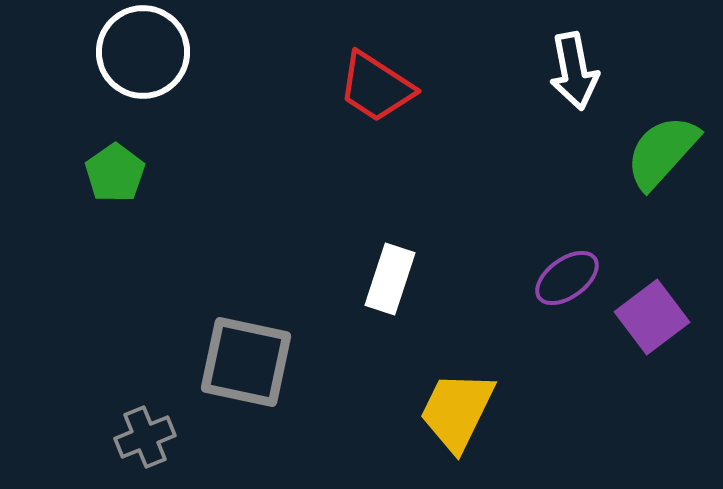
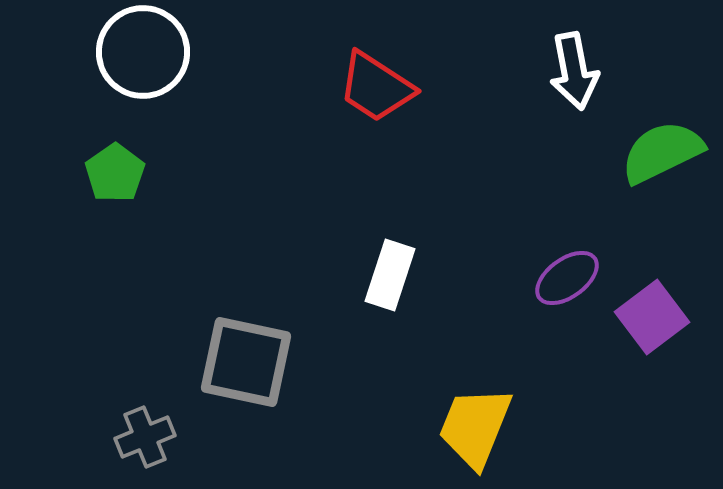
green semicircle: rotated 22 degrees clockwise
white rectangle: moved 4 px up
yellow trapezoid: moved 18 px right, 16 px down; rotated 4 degrees counterclockwise
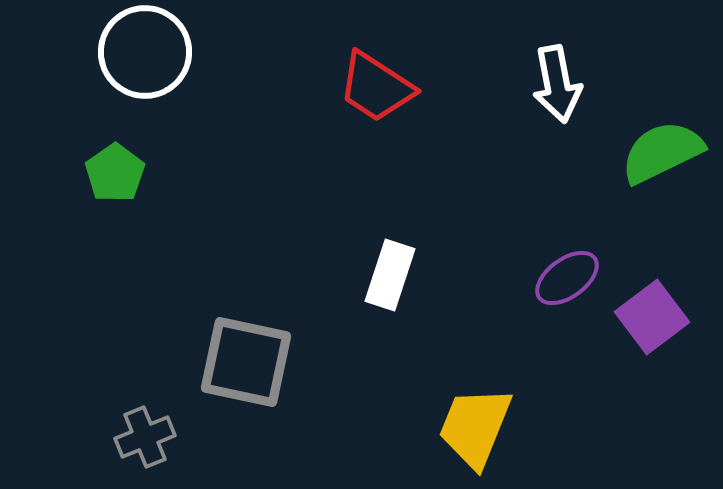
white circle: moved 2 px right
white arrow: moved 17 px left, 13 px down
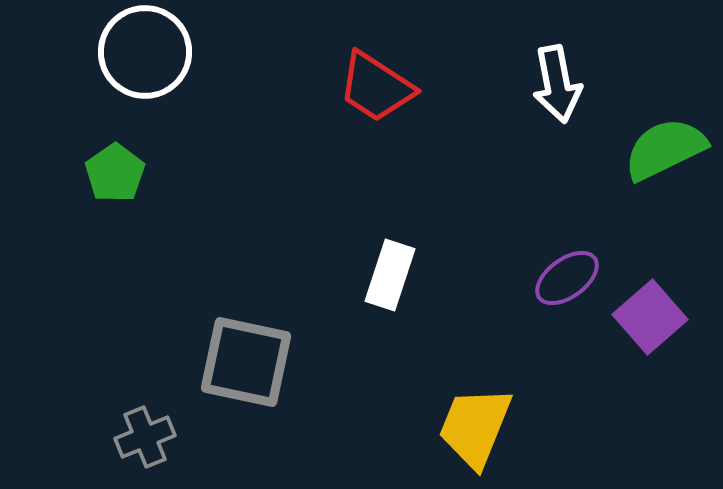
green semicircle: moved 3 px right, 3 px up
purple square: moved 2 px left; rotated 4 degrees counterclockwise
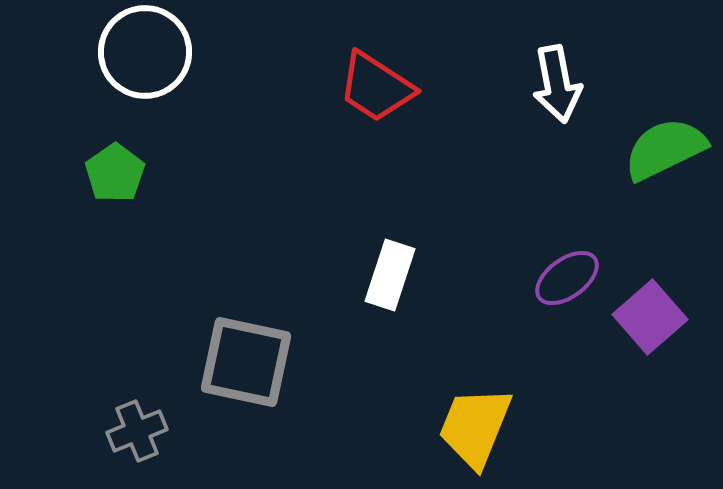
gray cross: moved 8 px left, 6 px up
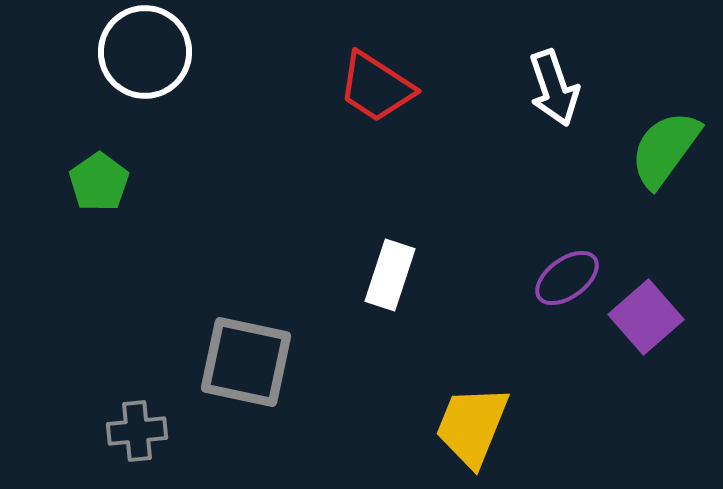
white arrow: moved 3 px left, 4 px down; rotated 8 degrees counterclockwise
green semicircle: rotated 28 degrees counterclockwise
green pentagon: moved 16 px left, 9 px down
purple square: moved 4 px left
yellow trapezoid: moved 3 px left, 1 px up
gray cross: rotated 16 degrees clockwise
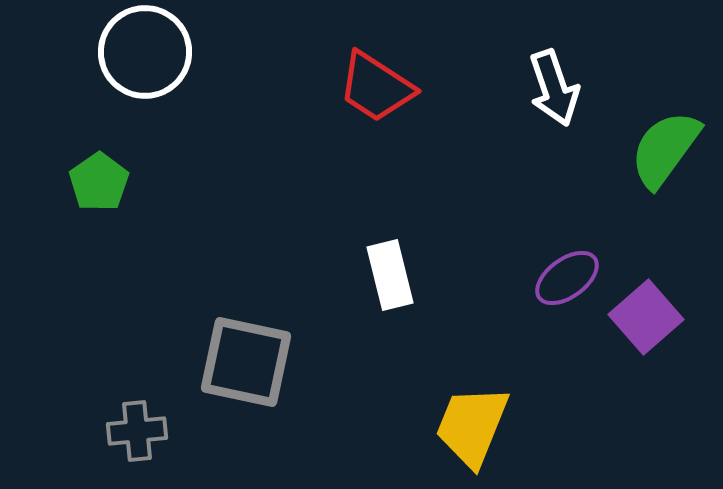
white rectangle: rotated 32 degrees counterclockwise
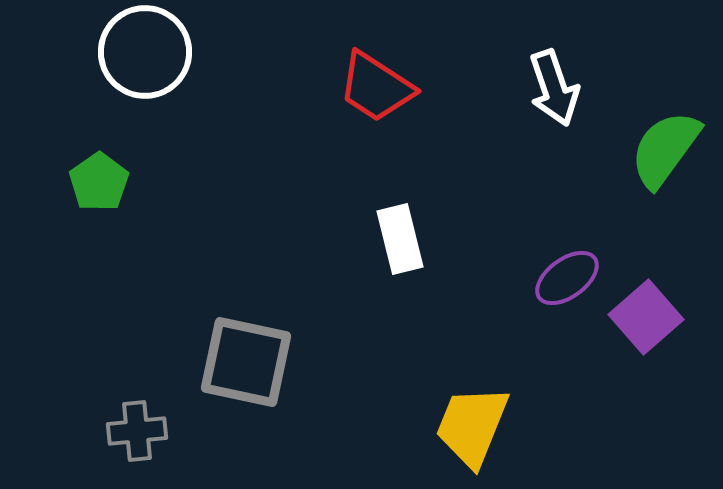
white rectangle: moved 10 px right, 36 px up
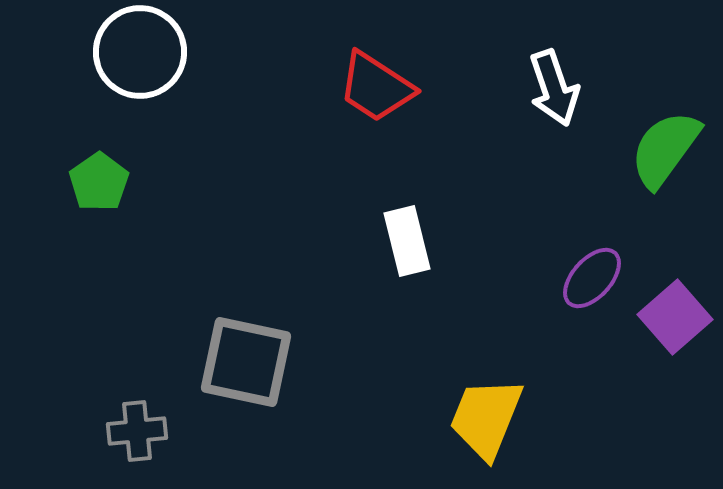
white circle: moved 5 px left
white rectangle: moved 7 px right, 2 px down
purple ellipse: moved 25 px right; rotated 12 degrees counterclockwise
purple square: moved 29 px right
yellow trapezoid: moved 14 px right, 8 px up
